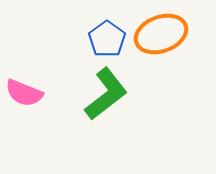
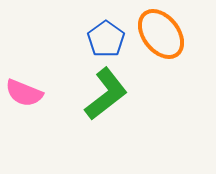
orange ellipse: rotated 72 degrees clockwise
blue pentagon: moved 1 px left
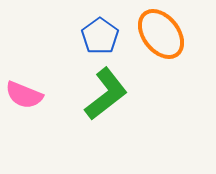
blue pentagon: moved 6 px left, 3 px up
pink semicircle: moved 2 px down
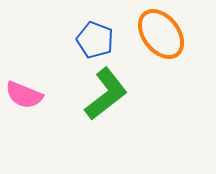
blue pentagon: moved 5 px left, 4 px down; rotated 15 degrees counterclockwise
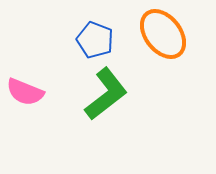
orange ellipse: moved 2 px right
pink semicircle: moved 1 px right, 3 px up
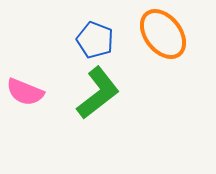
green L-shape: moved 8 px left, 1 px up
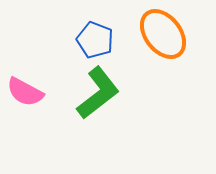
pink semicircle: rotated 6 degrees clockwise
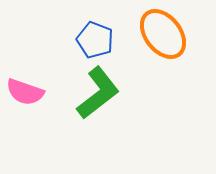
pink semicircle: rotated 9 degrees counterclockwise
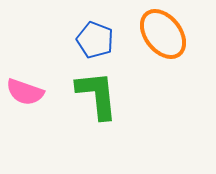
green L-shape: moved 1 px left, 2 px down; rotated 58 degrees counterclockwise
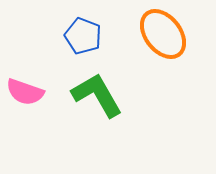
blue pentagon: moved 12 px left, 4 px up
green L-shape: rotated 24 degrees counterclockwise
